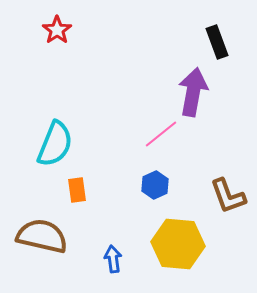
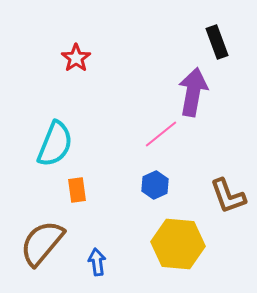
red star: moved 19 px right, 28 px down
brown semicircle: moved 7 px down; rotated 63 degrees counterclockwise
blue arrow: moved 16 px left, 3 px down
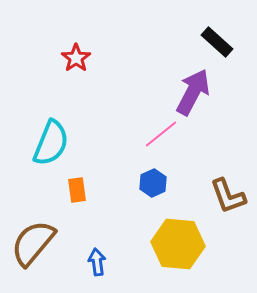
black rectangle: rotated 28 degrees counterclockwise
purple arrow: rotated 18 degrees clockwise
cyan semicircle: moved 4 px left, 1 px up
blue hexagon: moved 2 px left, 2 px up
brown semicircle: moved 9 px left
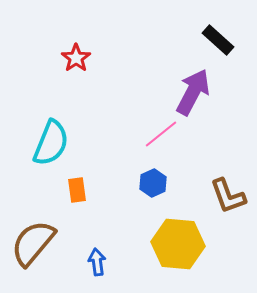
black rectangle: moved 1 px right, 2 px up
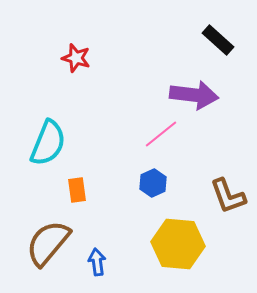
red star: rotated 20 degrees counterclockwise
purple arrow: moved 1 px right, 3 px down; rotated 69 degrees clockwise
cyan semicircle: moved 3 px left
brown semicircle: moved 15 px right
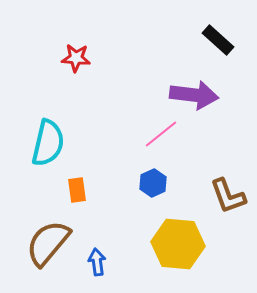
red star: rotated 12 degrees counterclockwise
cyan semicircle: rotated 9 degrees counterclockwise
